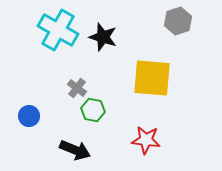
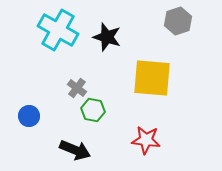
black star: moved 4 px right
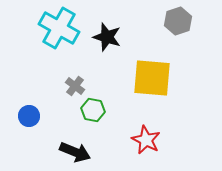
cyan cross: moved 1 px right, 2 px up
gray cross: moved 2 px left, 2 px up
red star: rotated 20 degrees clockwise
black arrow: moved 2 px down
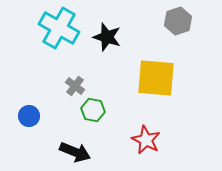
yellow square: moved 4 px right
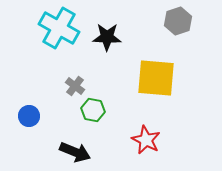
black star: rotated 16 degrees counterclockwise
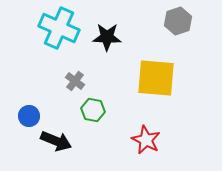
cyan cross: rotated 6 degrees counterclockwise
gray cross: moved 5 px up
black arrow: moved 19 px left, 11 px up
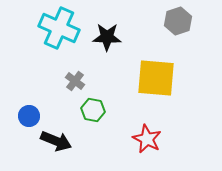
red star: moved 1 px right, 1 px up
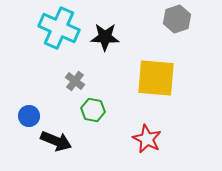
gray hexagon: moved 1 px left, 2 px up
black star: moved 2 px left
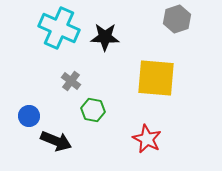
gray cross: moved 4 px left
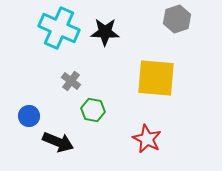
black star: moved 5 px up
black arrow: moved 2 px right, 1 px down
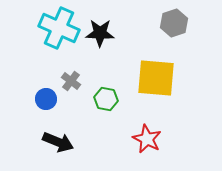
gray hexagon: moved 3 px left, 4 px down
black star: moved 5 px left, 1 px down
green hexagon: moved 13 px right, 11 px up
blue circle: moved 17 px right, 17 px up
